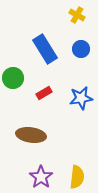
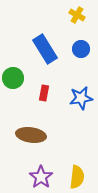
red rectangle: rotated 49 degrees counterclockwise
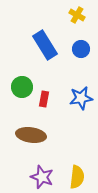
blue rectangle: moved 4 px up
green circle: moved 9 px right, 9 px down
red rectangle: moved 6 px down
purple star: moved 1 px right; rotated 15 degrees counterclockwise
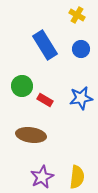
green circle: moved 1 px up
red rectangle: moved 1 px right, 1 px down; rotated 70 degrees counterclockwise
purple star: rotated 25 degrees clockwise
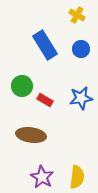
purple star: rotated 15 degrees counterclockwise
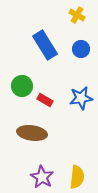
brown ellipse: moved 1 px right, 2 px up
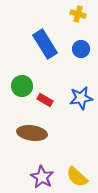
yellow cross: moved 1 px right, 1 px up; rotated 14 degrees counterclockwise
blue rectangle: moved 1 px up
yellow semicircle: rotated 125 degrees clockwise
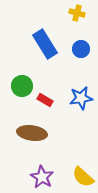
yellow cross: moved 1 px left, 1 px up
yellow semicircle: moved 6 px right
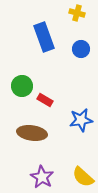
blue rectangle: moved 1 px left, 7 px up; rotated 12 degrees clockwise
blue star: moved 22 px down
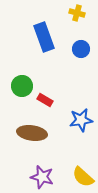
purple star: rotated 15 degrees counterclockwise
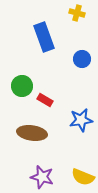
blue circle: moved 1 px right, 10 px down
yellow semicircle: rotated 20 degrees counterclockwise
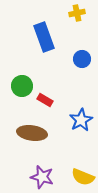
yellow cross: rotated 28 degrees counterclockwise
blue star: rotated 20 degrees counterclockwise
